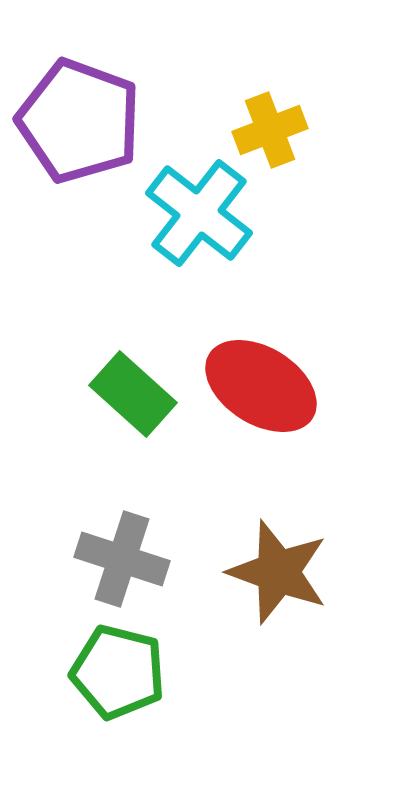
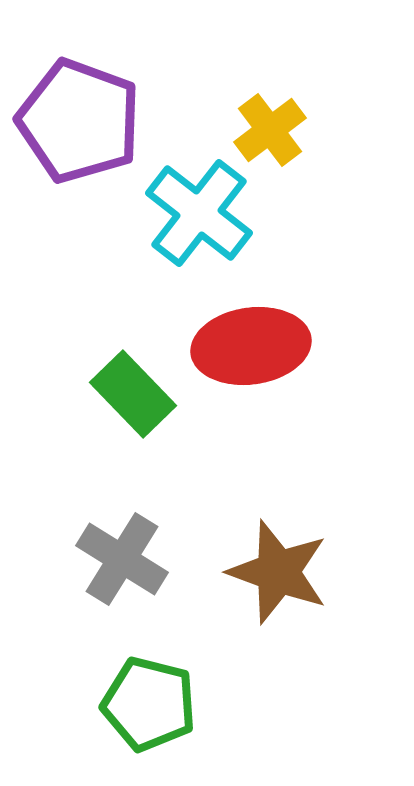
yellow cross: rotated 16 degrees counterclockwise
red ellipse: moved 10 px left, 40 px up; rotated 40 degrees counterclockwise
green rectangle: rotated 4 degrees clockwise
gray cross: rotated 14 degrees clockwise
green pentagon: moved 31 px right, 32 px down
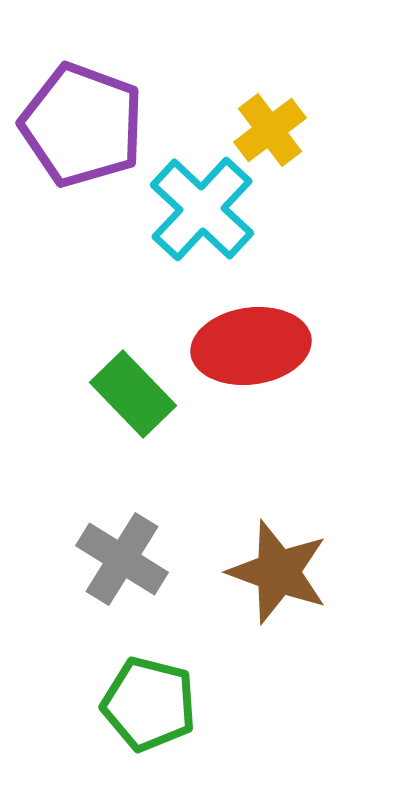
purple pentagon: moved 3 px right, 4 px down
cyan cross: moved 3 px right, 4 px up; rotated 5 degrees clockwise
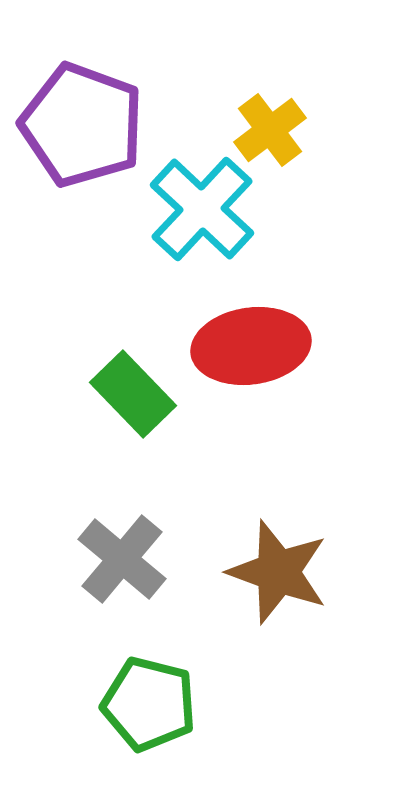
gray cross: rotated 8 degrees clockwise
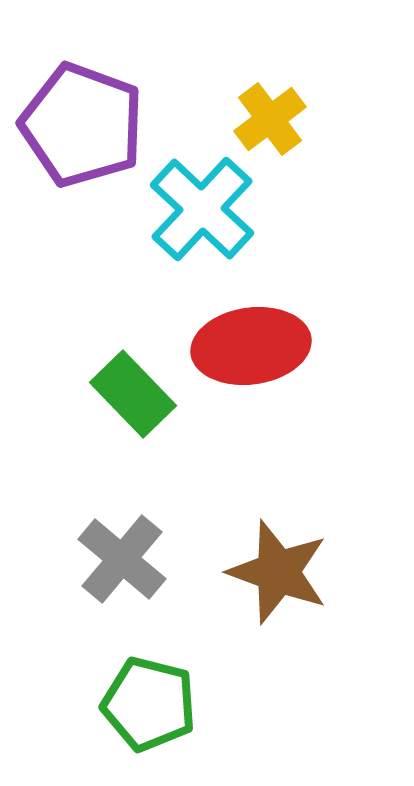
yellow cross: moved 11 px up
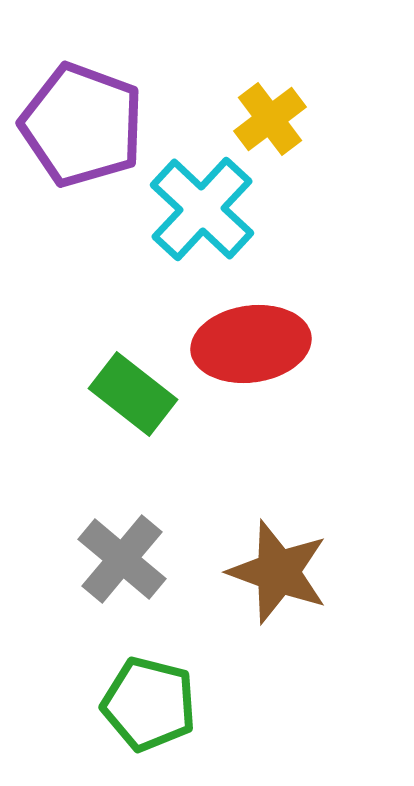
red ellipse: moved 2 px up
green rectangle: rotated 8 degrees counterclockwise
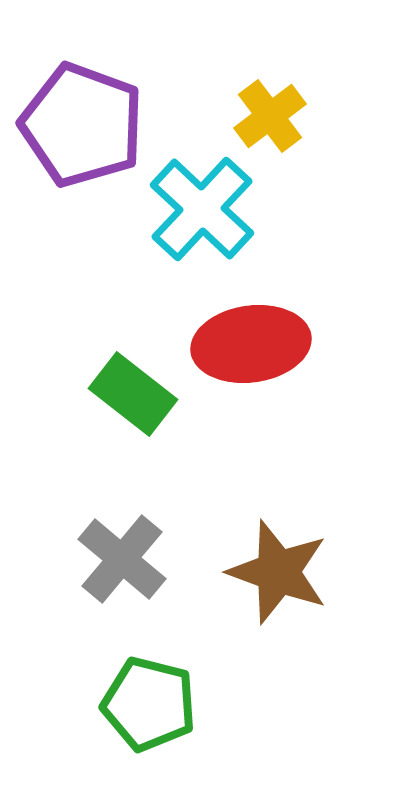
yellow cross: moved 3 px up
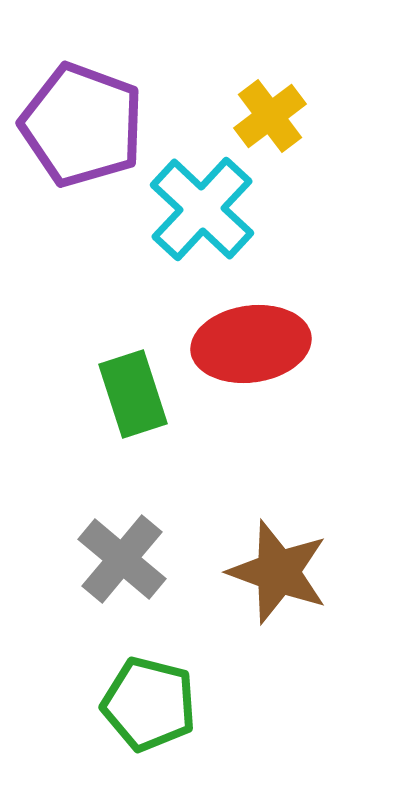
green rectangle: rotated 34 degrees clockwise
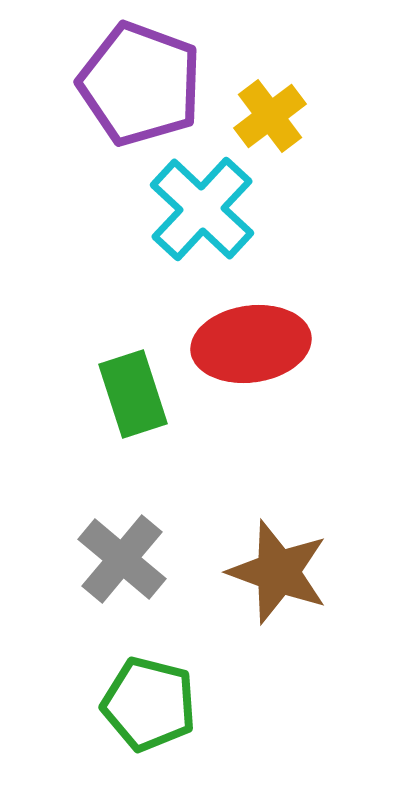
purple pentagon: moved 58 px right, 41 px up
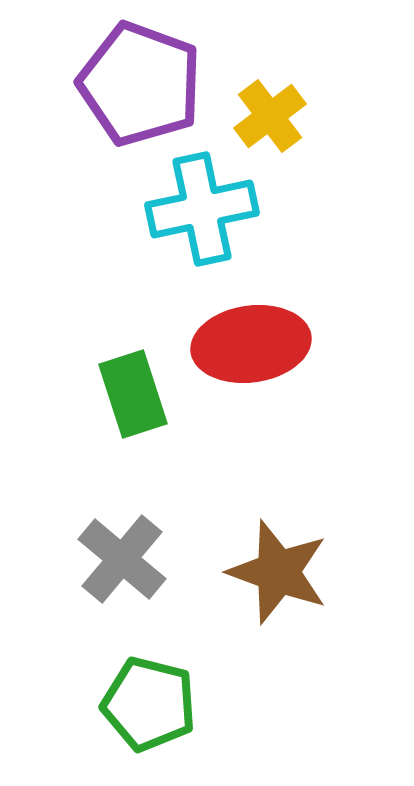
cyan cross: rotated 35 degrees clockwise
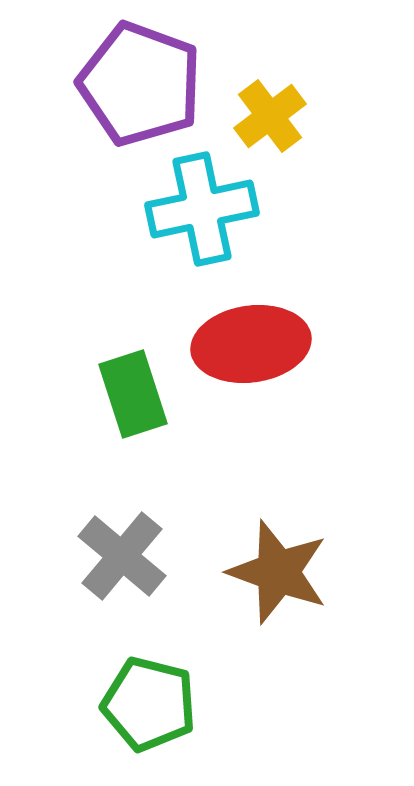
gray cross: moved 3 px up
